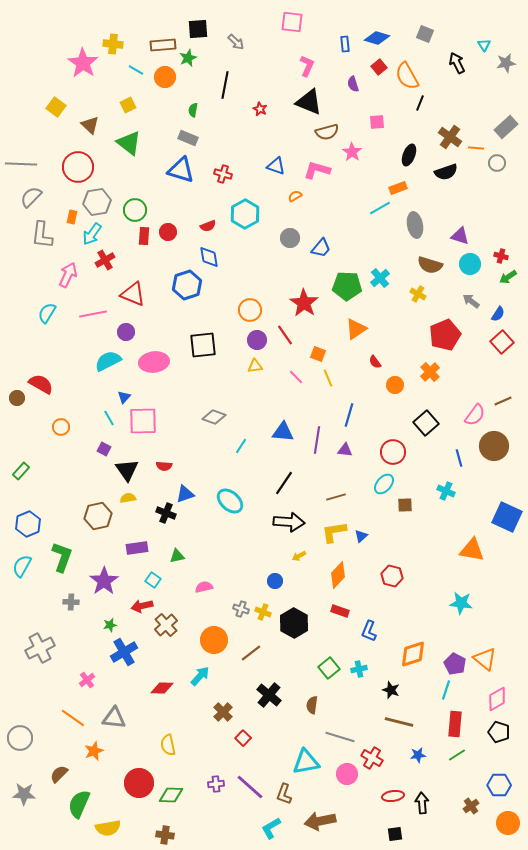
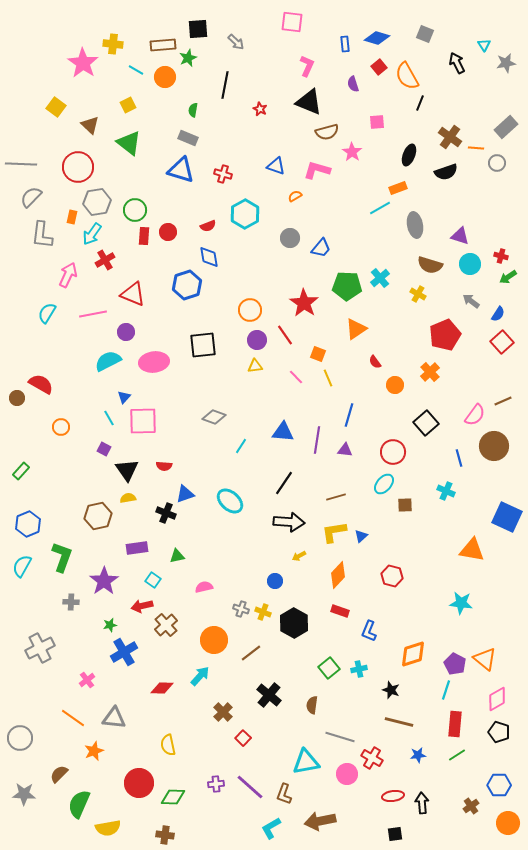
green diamond at (171, 795): moved 2 px right, 2 px down
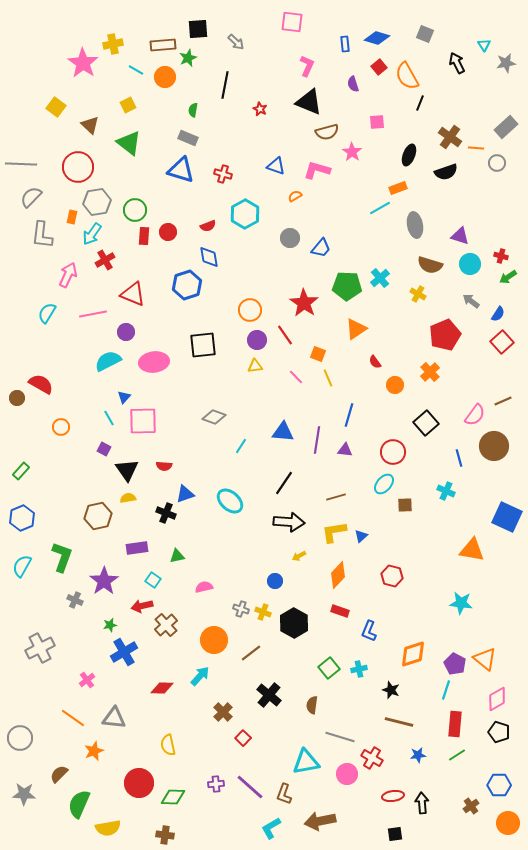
yellow cross at (113, 44): rotated 18 degrees counterclockwise
blue hexagon at (28, 524): moved 6 px left, 6 px up
gray cross at (71, 602): moved 4 px right, 2 px up; rotated 21 degrees clockwise
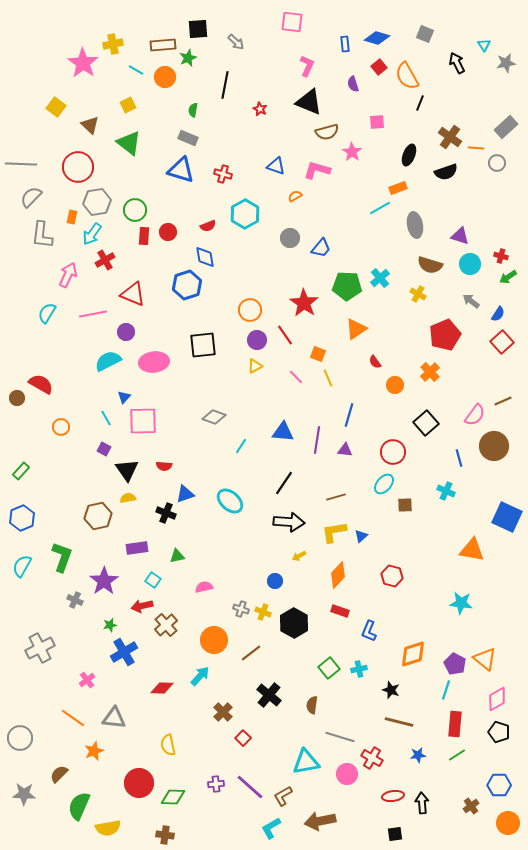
blue diamond at (209, 257): moved 4 px left
yellow triangle at (255, 366): rotated 21 degrees counterclockwise
cyan line at (109, 418): moved 3 px left
brown L-shape at (284, 794): moved 1 px left, 2 px down; rotated 40 degrees clockwise
green semicircle at (79, 804): moved 2 px down
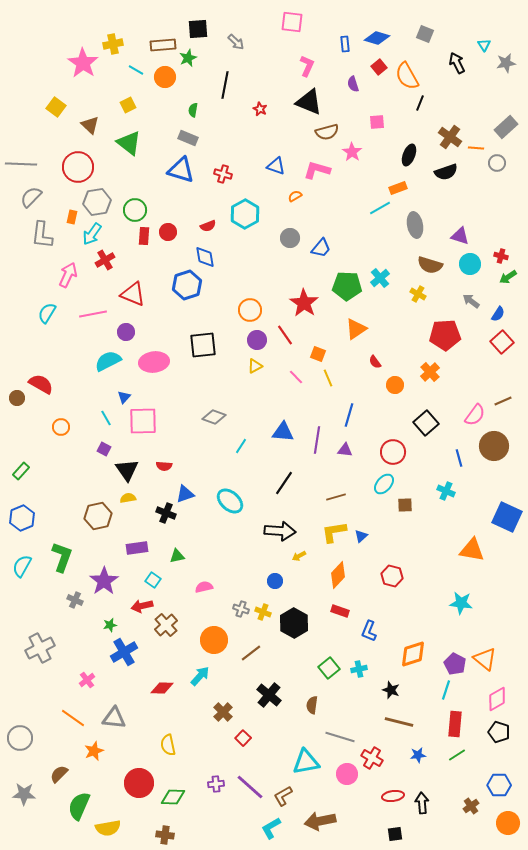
red pentagon at (445, 335): rotated 20 degrees clockwise
black arrow at (289, 522): moved 9 px left, 9 px down
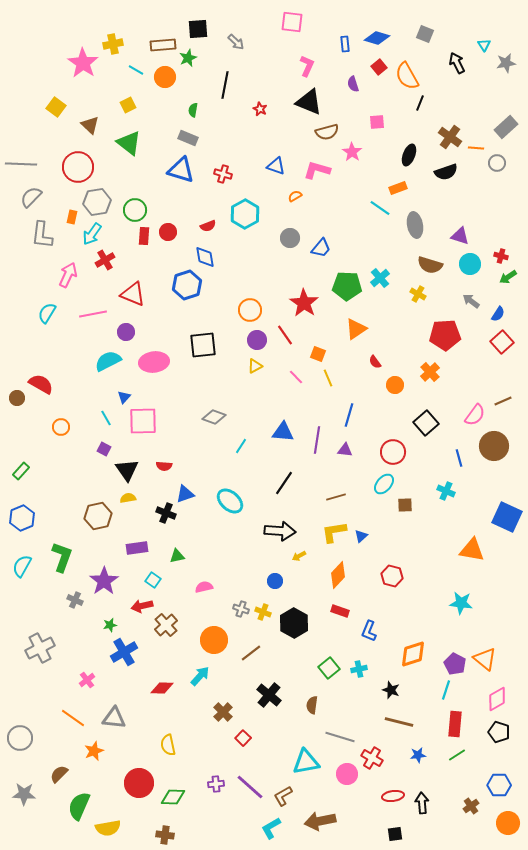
cyan line at (380, 208): rotated 65 degrees clockwise
